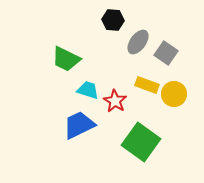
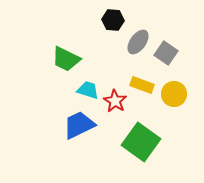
yellow rectangle: moved 5 px left
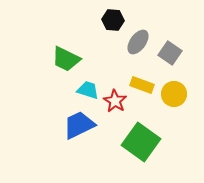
gray square: moved 4 px right
